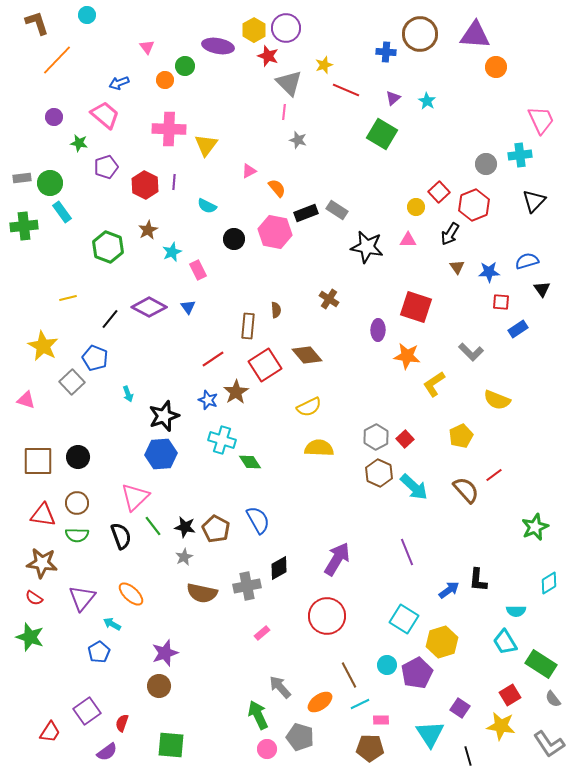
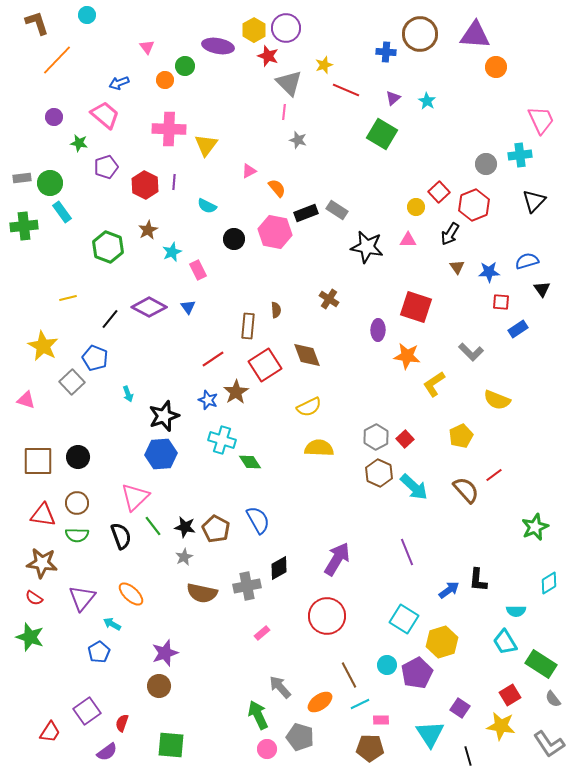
brown diamond at (307, 355): rotated 20 degrees clockwise
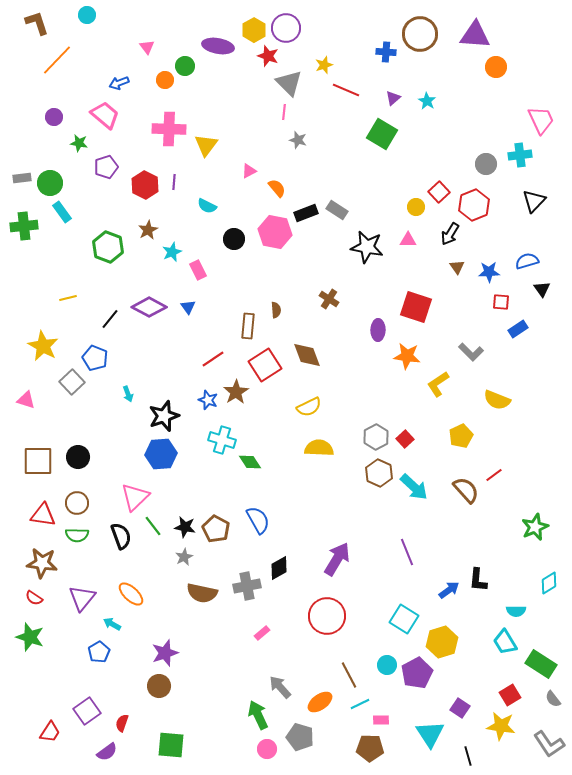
yellow L-shape at (434, 384): moved 4 px right
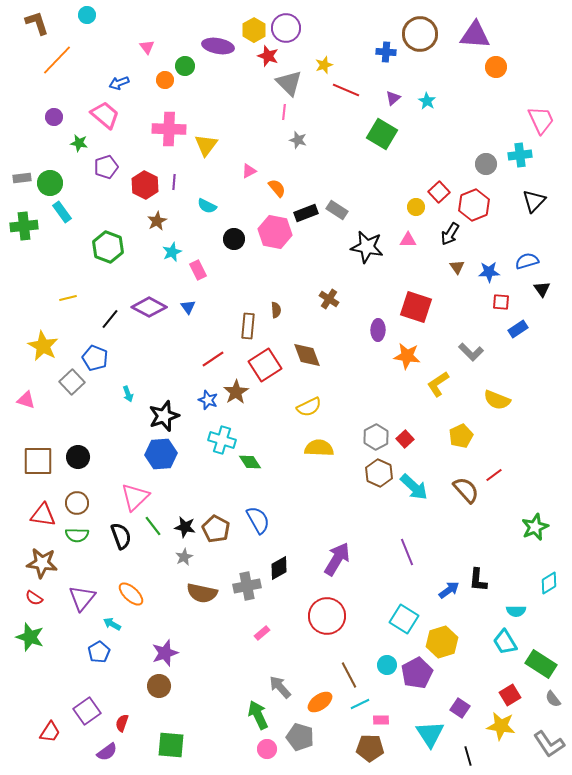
brown star at (148, 230): moved 9 px right, 9 px up
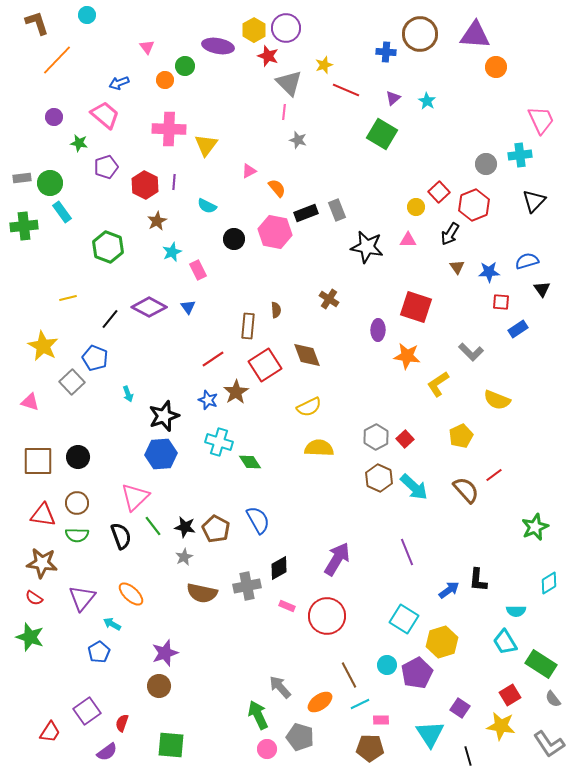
gray rectangle at (337, 210): rotated 35 degrees clockwise
pink triangle at (26, 400): moved 4 px right, 2 px down
cyan cross at (222, 440): moved 3 px left, 2 px down
brown hexagon at (379, 473): moved 5 px down
pink rectangle at (262, 633): moved 25 px right, 27 px up; rotated 63 degrees clockwise
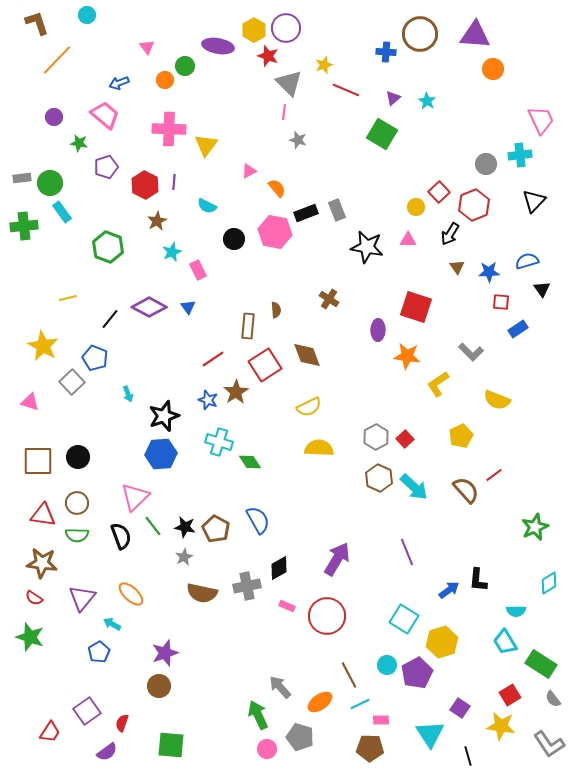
orange circle at (496, 67): moved 3 px left, 2 px down
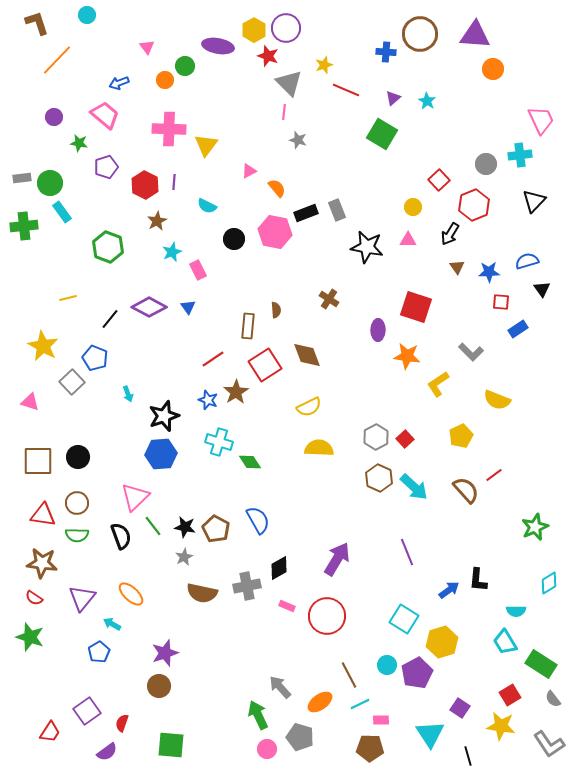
red square at (439, 192): moved 12 px up
yellow circle at (416, 207): moved 3 px left
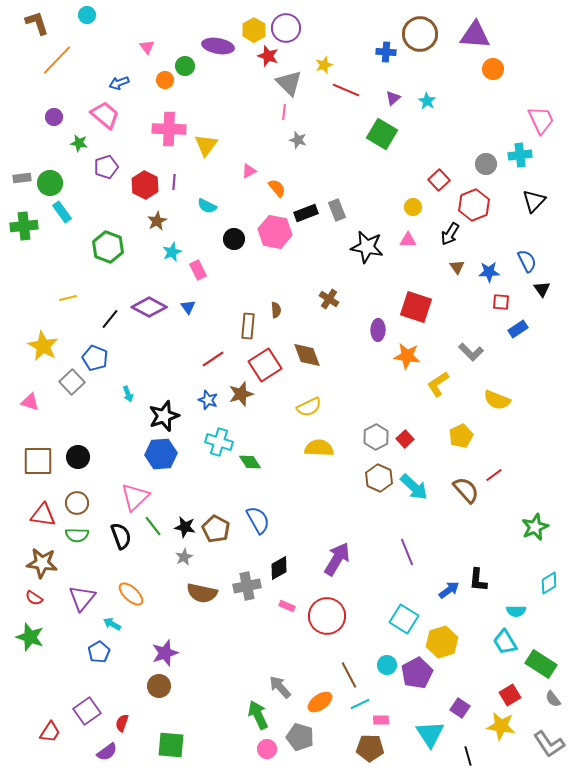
blue semicircle at (527, 261): rotated 80 degrees clockwise
brown star at (236, 392): moved 5 px right, 2 px down; rotated 15 degrees clockwise
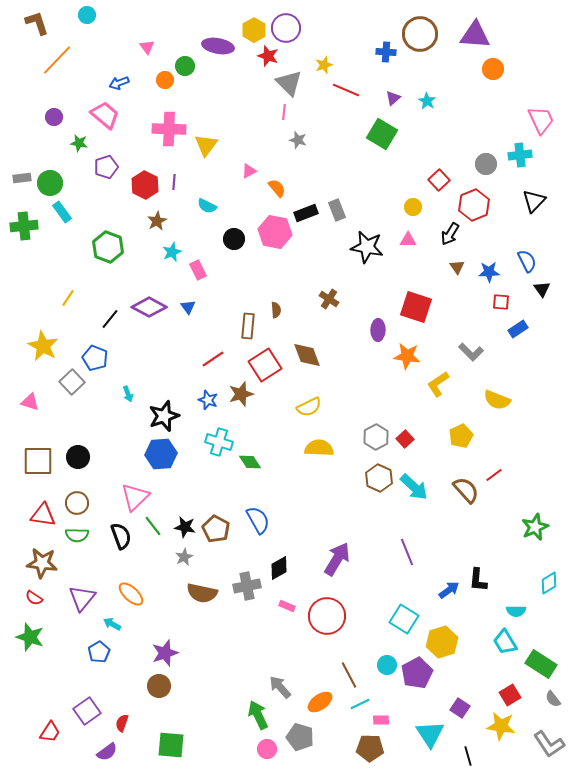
yellow line at (68, 298): rotated 42 degrees counterclockwise
